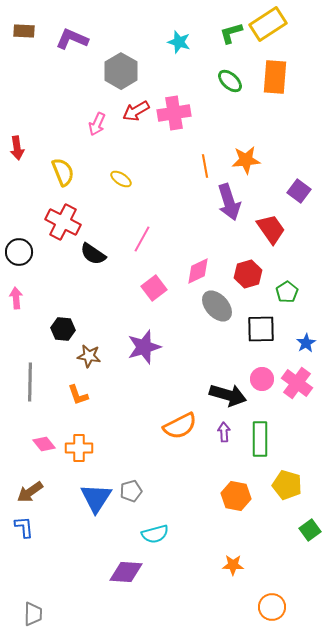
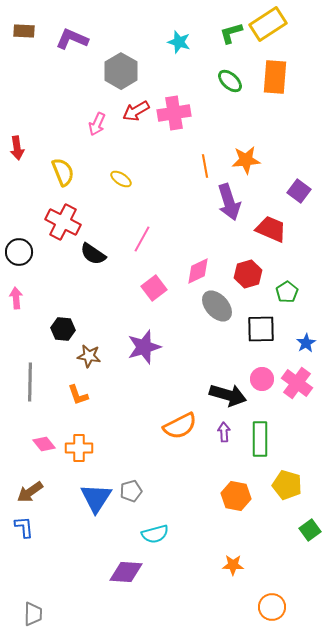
red trapezoid at (271, 229): rotated 32 degrees counterclockwise
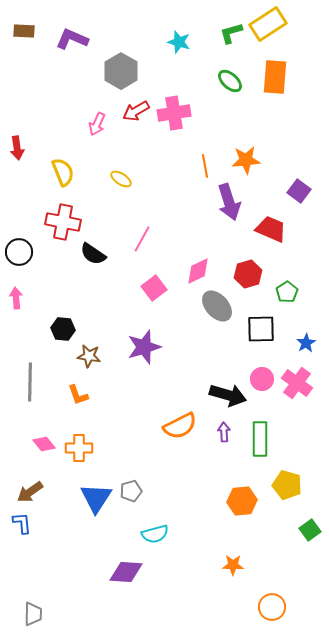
red cross at (63, 222): rotated 16 degrees counterclockwise
orange hexagon at (236, 496): moved 6 px right, 5 px down; rotated 16 degrees counterclockwise
blue L-shape at (24, 527): moved 2 px left, 4 px up
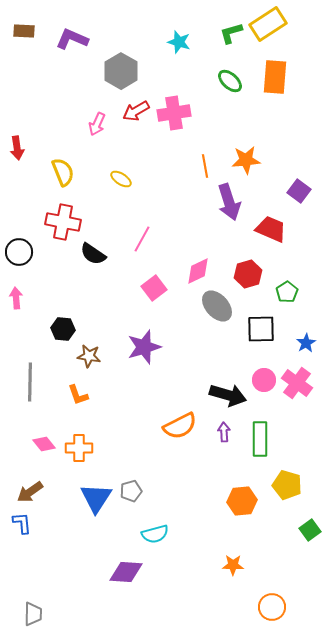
pink circle at (262, 379): moved 2 px right, 1 px down
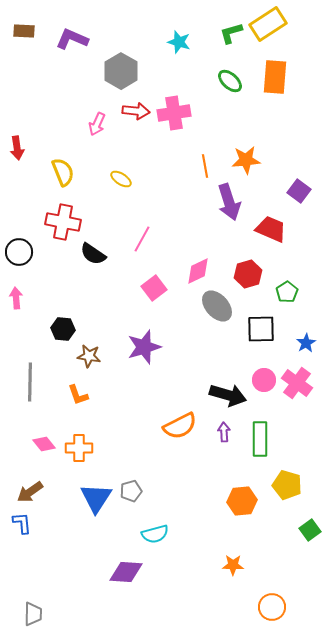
red arrow at (136, 111): rotated 144 degrees counterclockwise
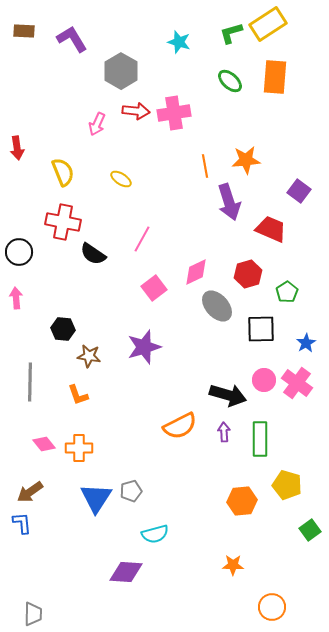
purple L-shape at (72, 39): rotated 36 degrees clockwise
pink diamond at (198, 271): moved 2 px left, 1 px down
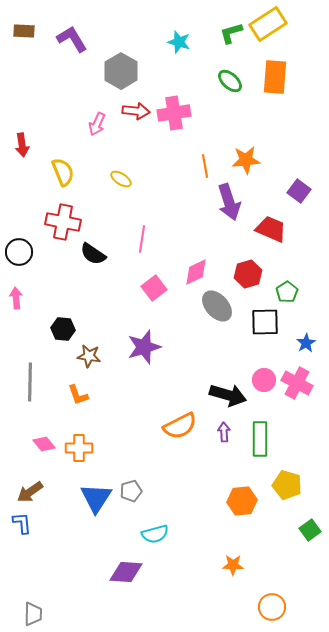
red arrow at (17, 148): moved 5 px right, 3 px up
pink line at (142, 239): rotated 20 degrees counterclockwise
black square at (261, 329): moved 4 px right, 7 px up
pink cross at (297, 383): rotated 8 degrees counterclockwise
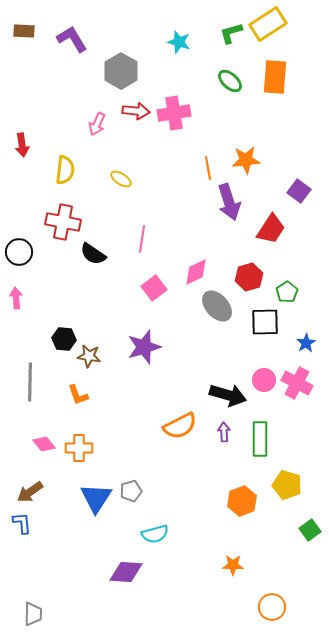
orange line at (205, 166): moved 3 px right, 2 px down
yellow semicircle at (63, 172): moved 2 px right, 2 px up; rotated 28 degrees clockwise
red trapezoid at (271, 229): rotated 100 degrees clockwise
red hexagon at (248, 274): moved 1 px right, 3 px down
black hexagon at (63, 329): moved 1 px right, 10 px down
orange hexagon at (242, 501): rotated 16 degrees counterclockwise
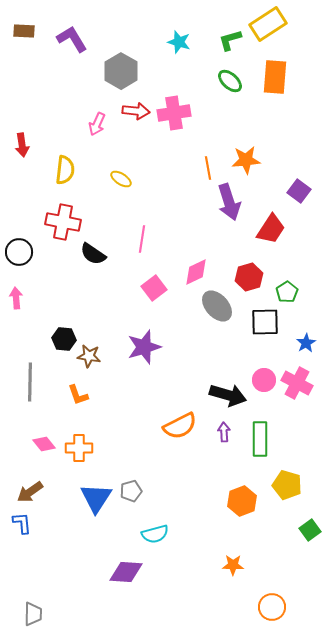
green L-shape at (231, 33): moved 1 px left, 7 px down
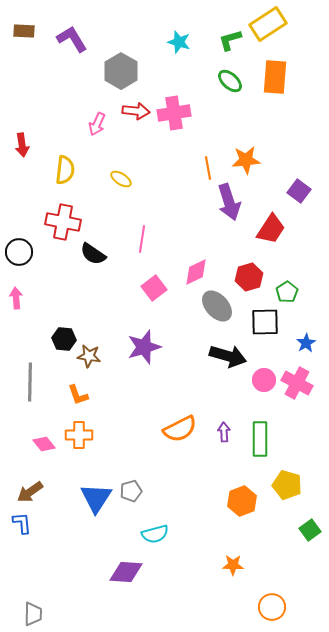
black arrow at (228, 395): moved 39 px up
orange semicircle at (180, 426): moved 3 px down
orange cross at (79, 448): moved 13 px up
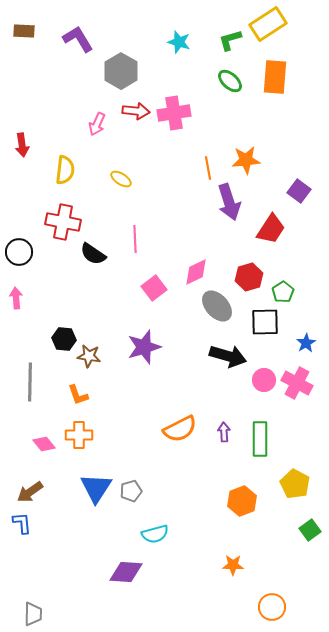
purple L-shape at (72, 39): moved 6 px right
pink line at (142, 239): moved 7 px left; rotated 12 degrees counterclockwise
green pentagon at (287, 292): moved 4 px left
yellow pentagon at (287, 485): moved 8 px right, 1 px up; rotated 12 degrees clockwise
blue triangle at (96, 498): moved 10 px up
